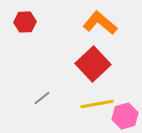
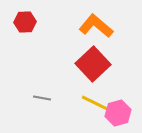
orange L-shape: moved 4 px left, 3 px down
gray line: rotated 48 degrees clockwise
yellow line: rotated 36 degrees clockwise
pink hexagon: moved 7 px left, 3 px up
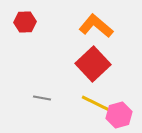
pink hexagon: moved 1 px right, 2 px down
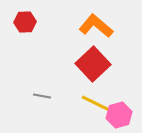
gray line: moved 2 px up
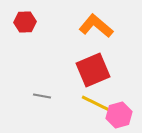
red square: moved 6 px down; rotated 20 degrees clockwise
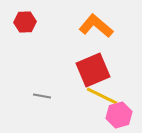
yellow line: moved 5 px right, 8 px up
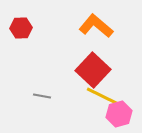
red hexagon: moved 4 px left, 6 px down
red square: rotated 24 degrees counterclockwise
pink hexagon: moved 1 px up
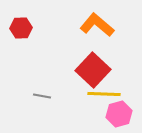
orange L-shape: moved 1 px right, 1 px up
yellow line: moved 2 px right, 2 px up; rotated 24 degrees counterclockwise
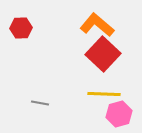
red square: moved 10 px right, 16 px up
gray line: moved 2 px left, 7 px down
